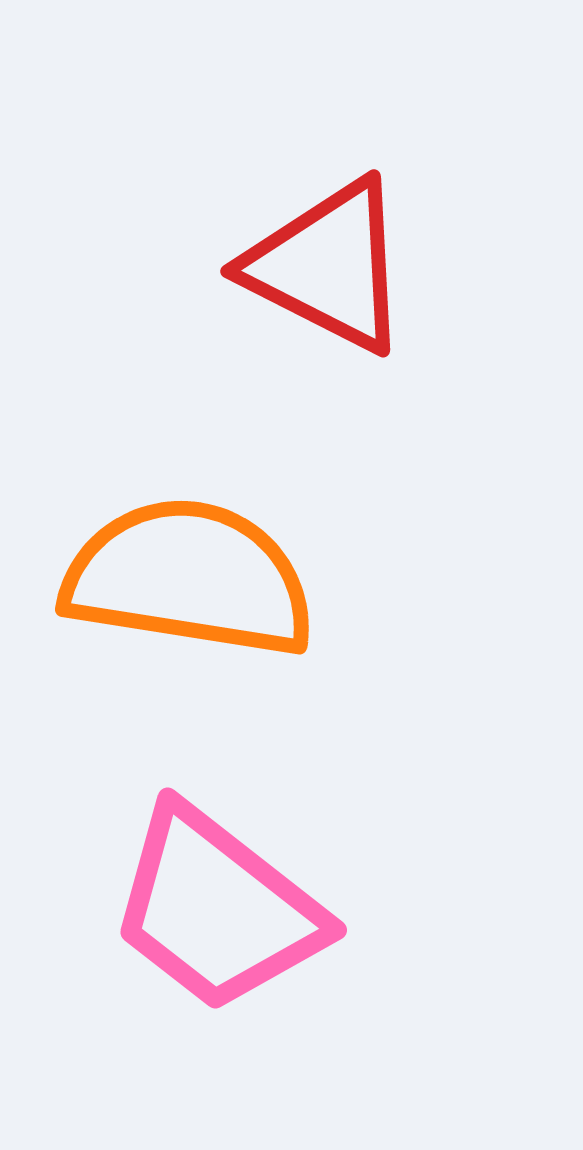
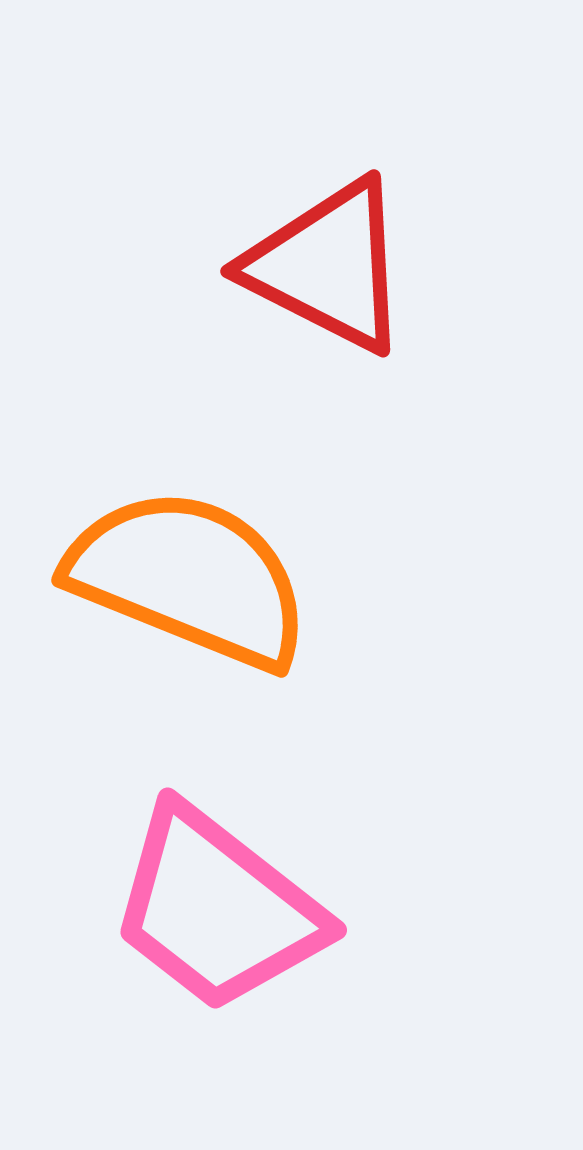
orange semicircle: rotated 13 degrees clockwise
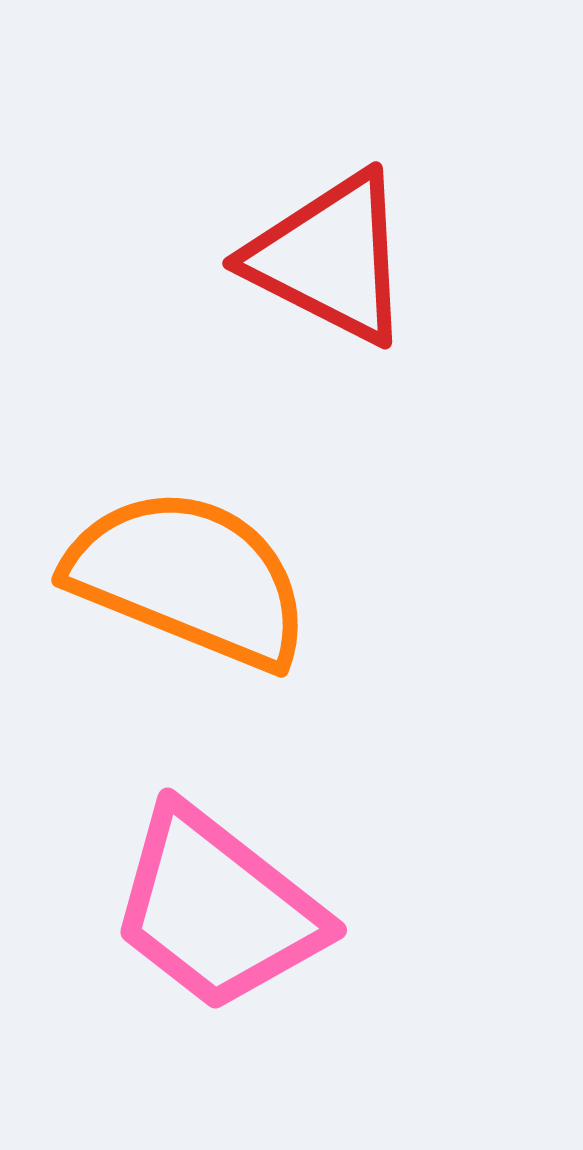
red triangle: moved 2 px right, 8 px up
